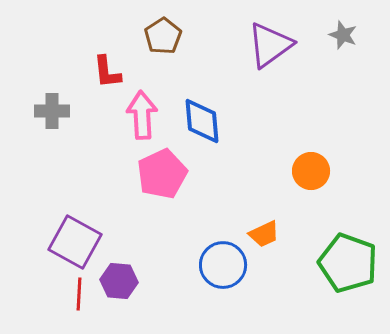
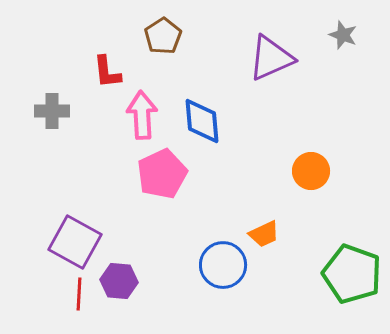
purple triangle: moved 1 px right, 13 px down; rotated 12 degrees clockwise
green pentagon: moved 4 px right, 11 px down
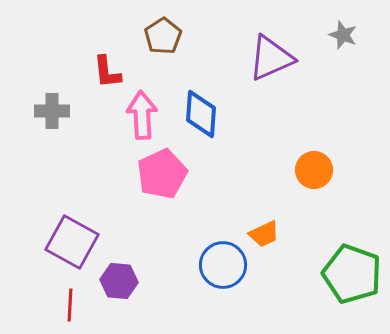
blue diamond: moved 1 px left, 7 px up; rotated 9 degrees clockwise
orange circle: moved 3 px right, 1 px up
purple square: moved 3 px left
red line: moved 9 px left, 11 px down
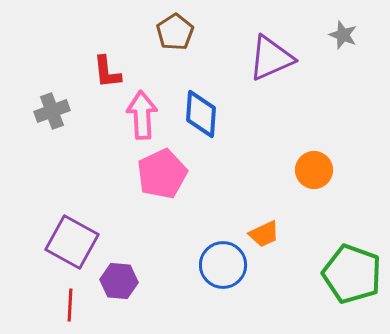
brown pentagon: moved 12 px right, 4 px up
gray cross: rotated 20 degrees counterclockwise
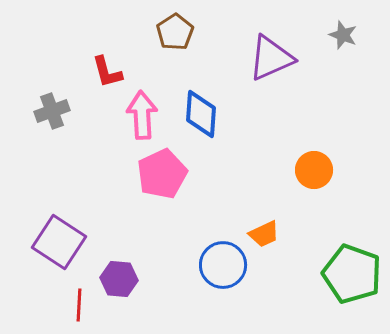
red L-shape: rotated 9 degrees counterclockwise
purple square: moved 13 px left; rotated 4 degrees clockwise
purple hexagon: moved 2 px up
red line: moved 9 px right
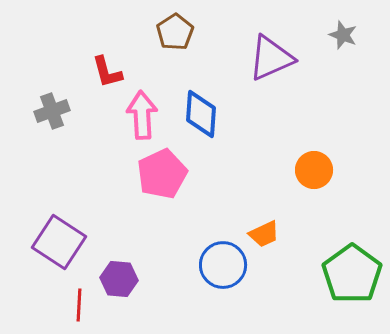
green pentagon: rotated 16 degrees clockwise
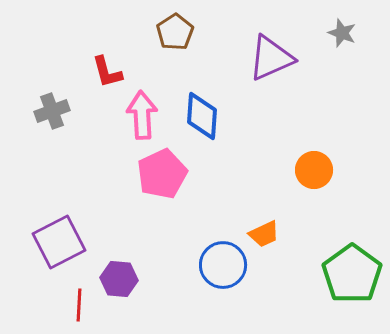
gray star: moved 1 px left, 2 px up
blue diamond: moved 1 px right, 2 px down
purple square: rotated 30 degrees clockwise
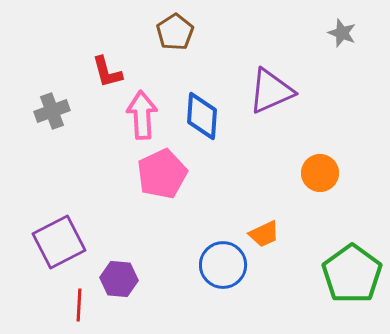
purple triangle: moved 33 px down
orange circle: moved 6 px right, 3 px down
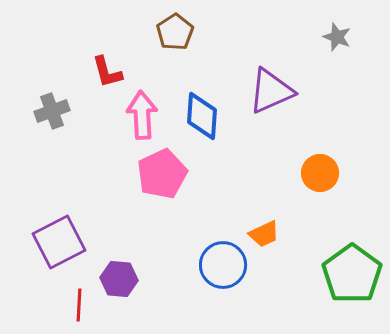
gray star: moved 5 px left, 4 px down
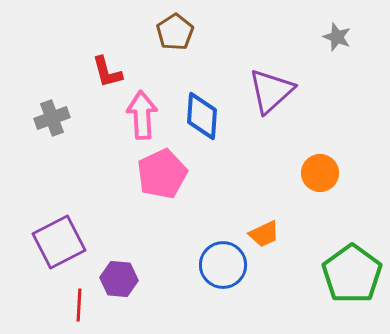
purple triangle: rotated 18 degrees counterclockwise
gray cross: moved 7 px down
